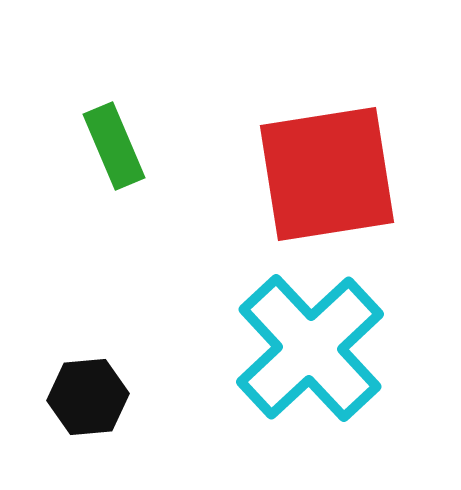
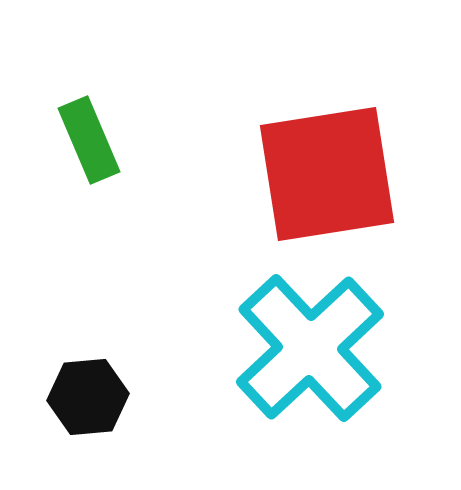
green rectangle: moved 25 px left, 6 px up
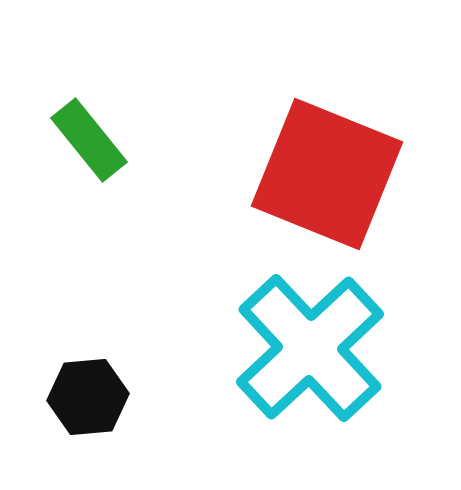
green rectangle: rotated 16 degrees counterclockwise
red square: rotated 31 degrees clockwise
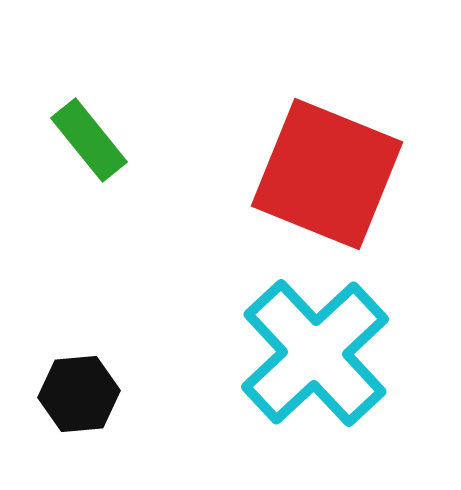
cyan cross: moved 5 px right, 5 px down
black hexagon: moved 9 px left, 3 px up
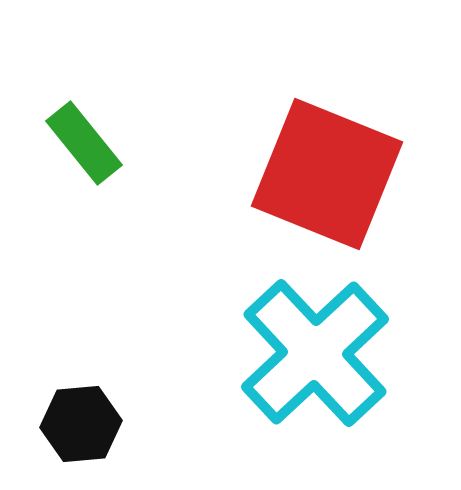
green rectangle: moved 5 px left, 3 px down
black hexagon: moved 2 px right, 30 px down
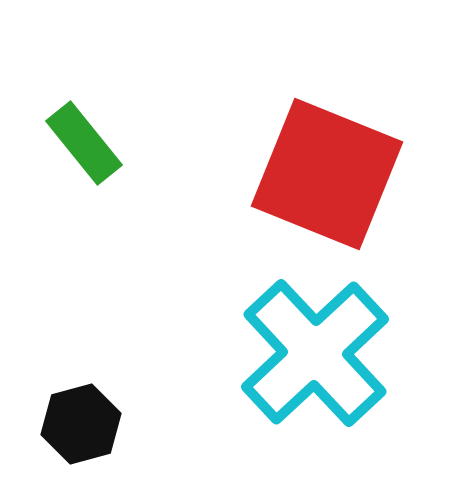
black hexagon: rotated 10 degrees counterclockwise
